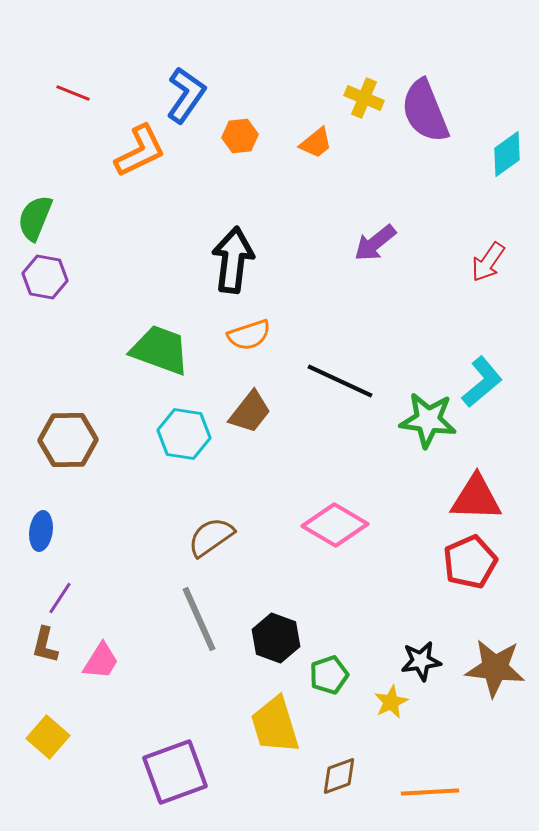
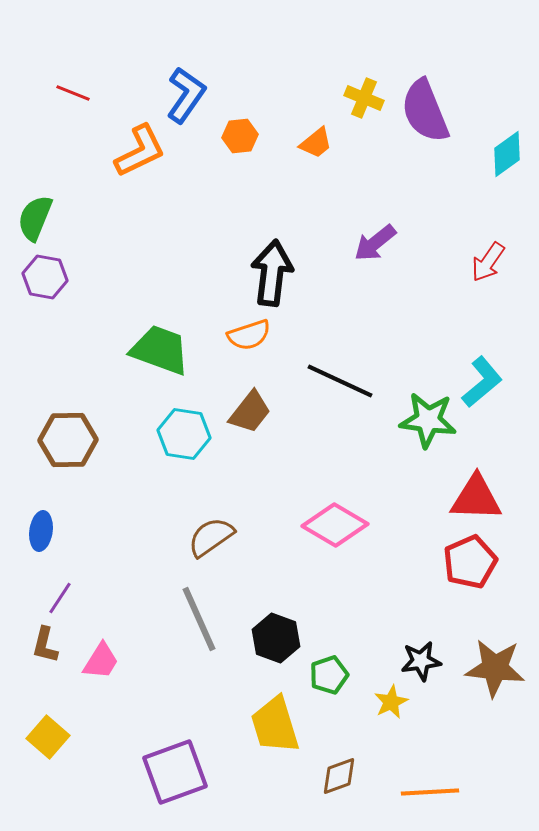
black arrow: moved 39 px right, 13 px down
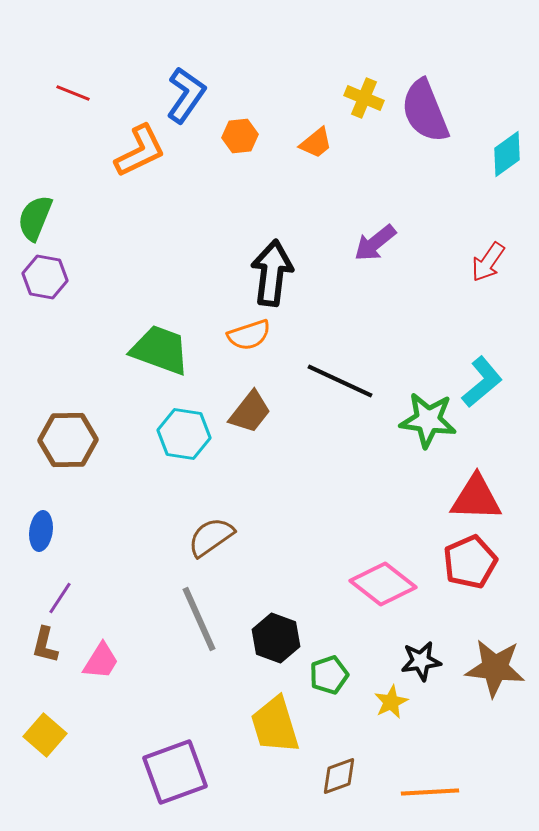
pink diamond: moved 48 px right, 59 px down; rotated 8 degrees clockwise
yellow square: moved 3 px left, 2 px up
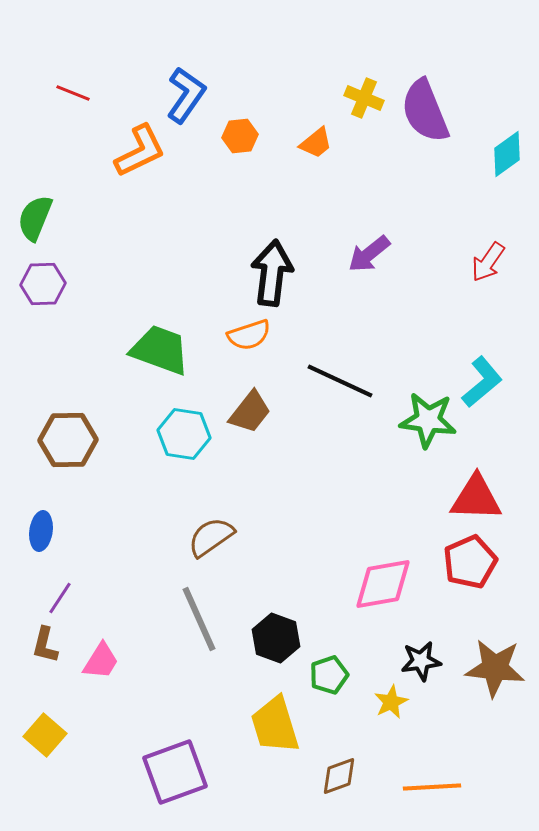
purple arrow: moved 6 px left, 11 px down
purple hexagon: moved 2 px left, 7 px down; rotated 12 degrees counterclockwise
pink diamond: rotated 48 degrees counterclockwise
orange line: moved 2 px right, 5 px up
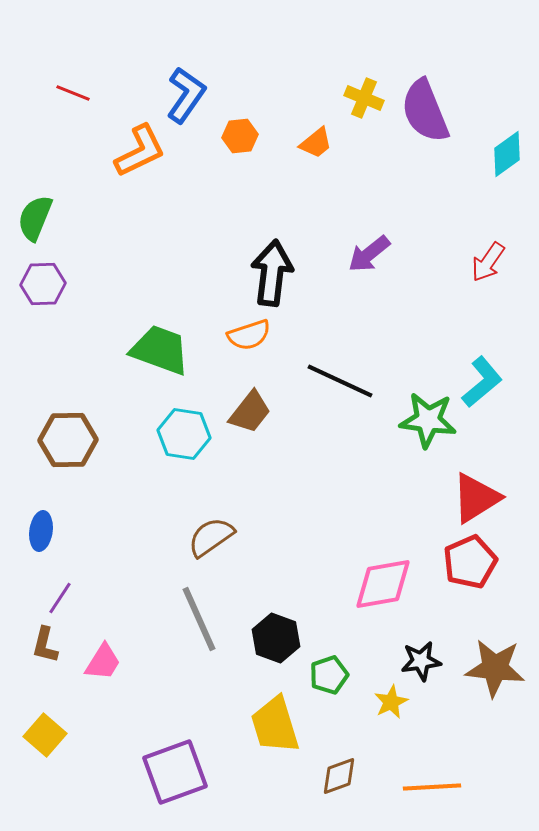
red triangle: rotated 34 degrees counterclockwise
pink trapezoid: moved 2 px right, 1 px down
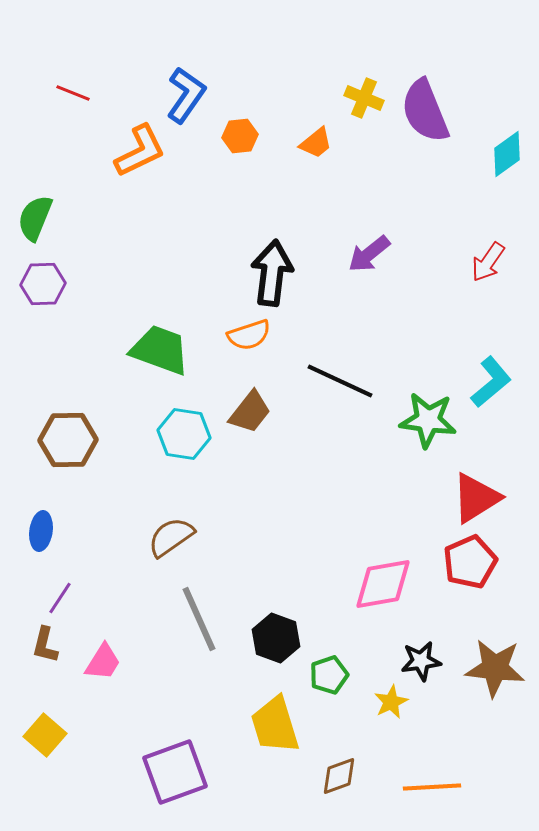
cyan L-shape: moved 9 px right
brown semicircle: moved 40 px left
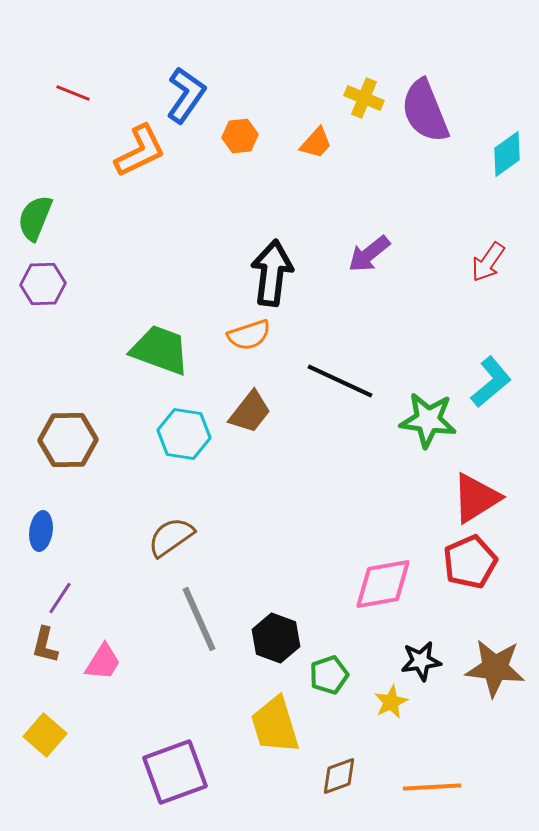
orange trapezoid: rotated 9 degrees counterclockwise
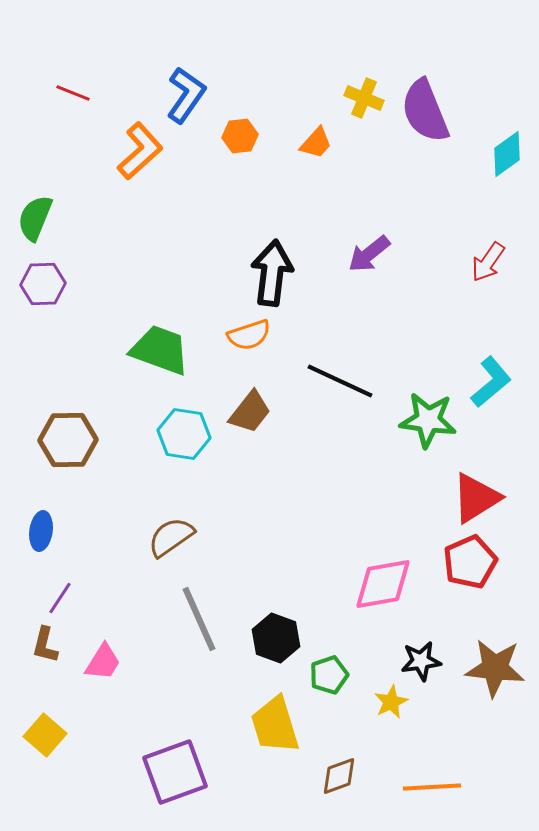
orange L-shape: rotated 16 degrees counterclockwise
